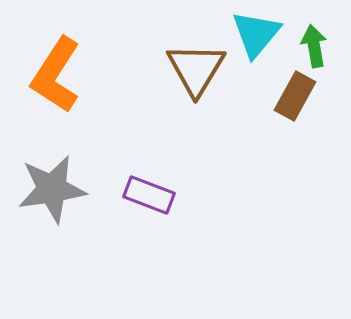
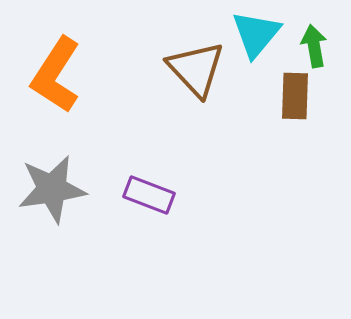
brown triangle: rotated 14 degrees counterclockwise
brown rectangle: rotated 27 degrees counterclockwise
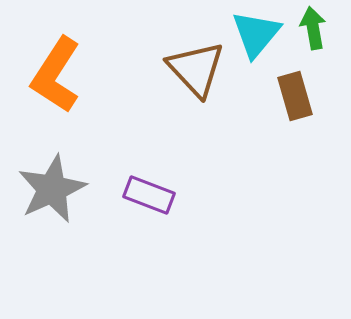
green arrow: moved 1 px left, 18 px up
brown rectangle: rotated 18 degrees counterclockwise
gray star: rotated 16 degrees counterclockwise
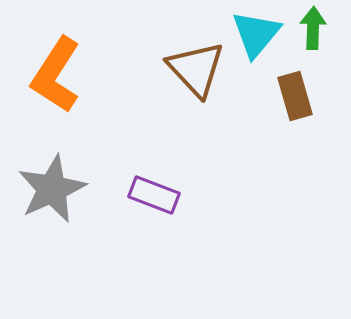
green arrow: rotated 12 degrees clockwise
purple rectangle: moved 5 px right
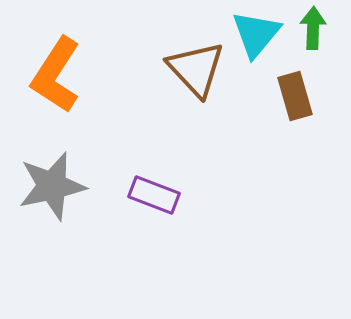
gray star: moved 3 px up; rotated 12 degrees clockwise
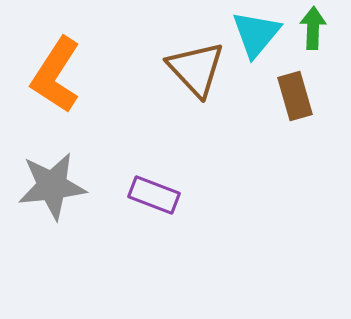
gray star: rotated 6 degrees clockwise
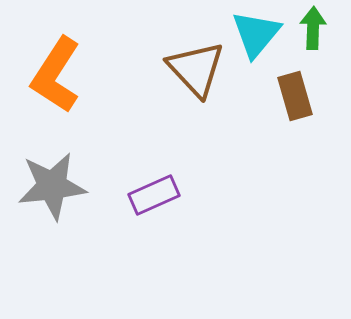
purple rectangle: rotated 45 degrees counterclockwise
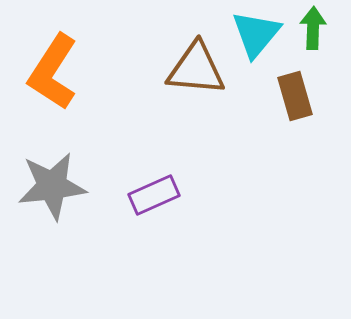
brown triangle: rotated 42 degrees counterclockwise
orange L-shape: moved 3 px left, 3 px up
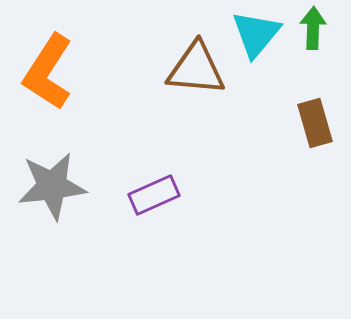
orange L-shape: moved 5 px left
brown rectangle: moved 20 px right, 27 px down
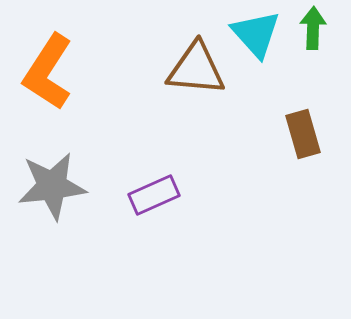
cyan triangle: rotated 22 degrees counterclockwise
brown rectangle: moved 12 px left, 11 px down
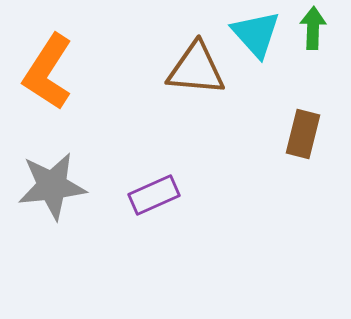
brown rectangle: rotated 30 degrees clockwise
